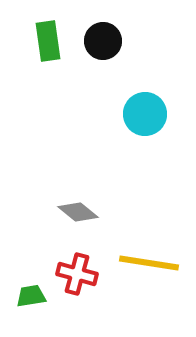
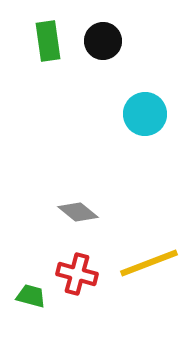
yellow line: rotated 30 degrees counterclockwise
green trapezoid: rotated 24 degrees clockwise
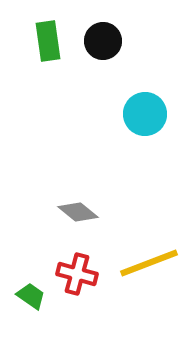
green trapezoid: rotated 20 degrees clockwise
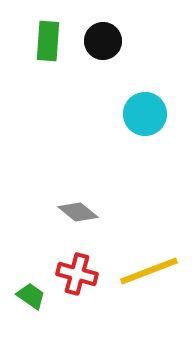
green rectangle: rotated 12 degrees clockwise
yellow line: moved 8 px down
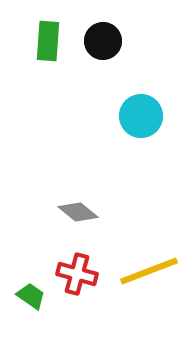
cyan circle: moved 4 px left, 2 px down
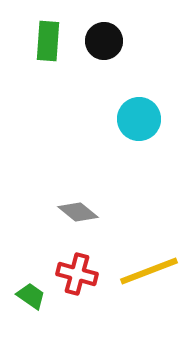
black circle: moved 1 px right
cyan circle: moved 2 px left, 3 px down
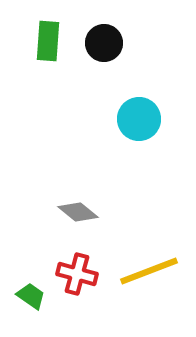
black circle: moved 2 px down
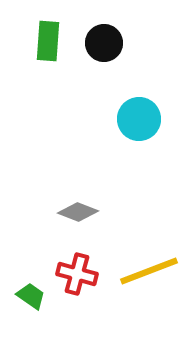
gray diamond: rotated 18 degrees counterclockwise
